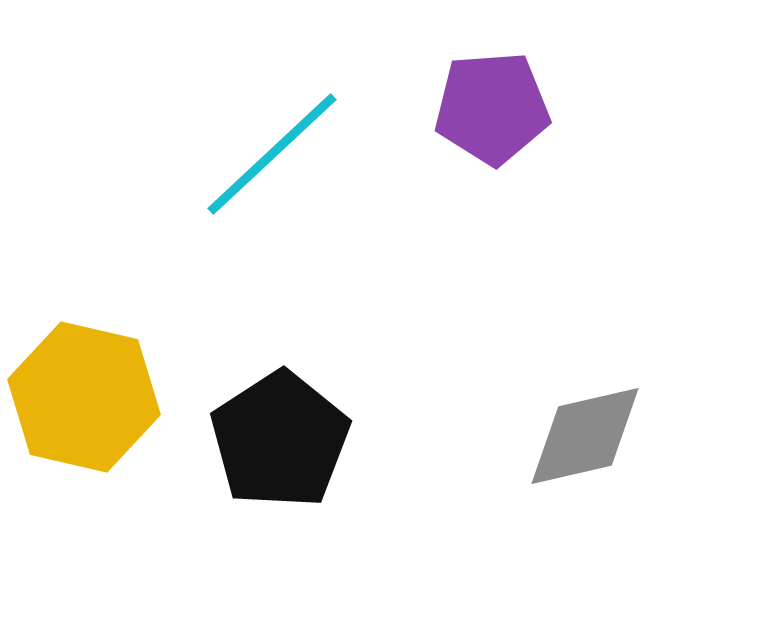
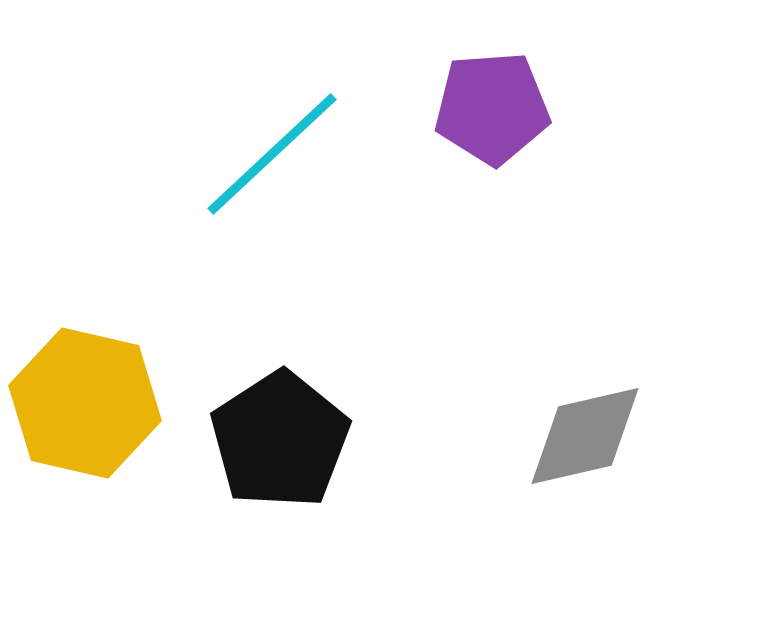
yellow hexagon: moved 1 px right, 6 px down
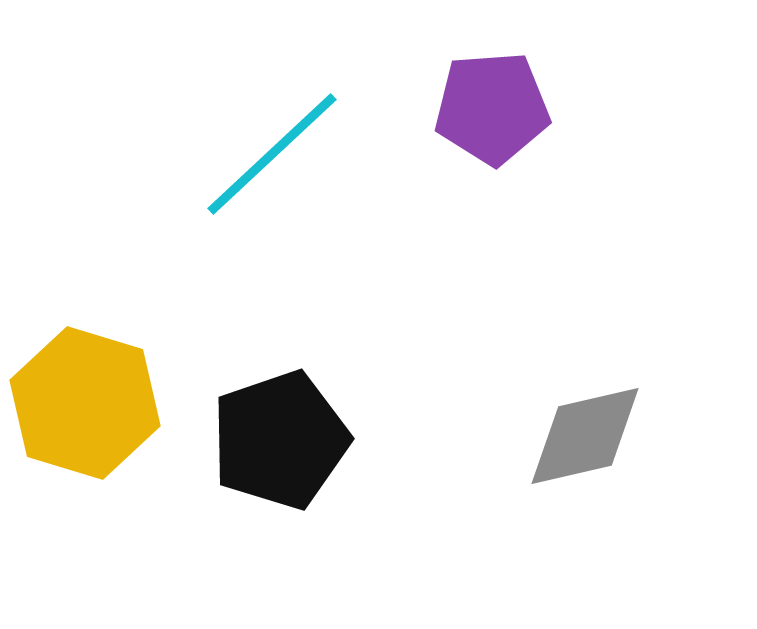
yellow hexagon: rotated 4 degrees clockwise
black pentagon: rotated 14 degrees clockwise
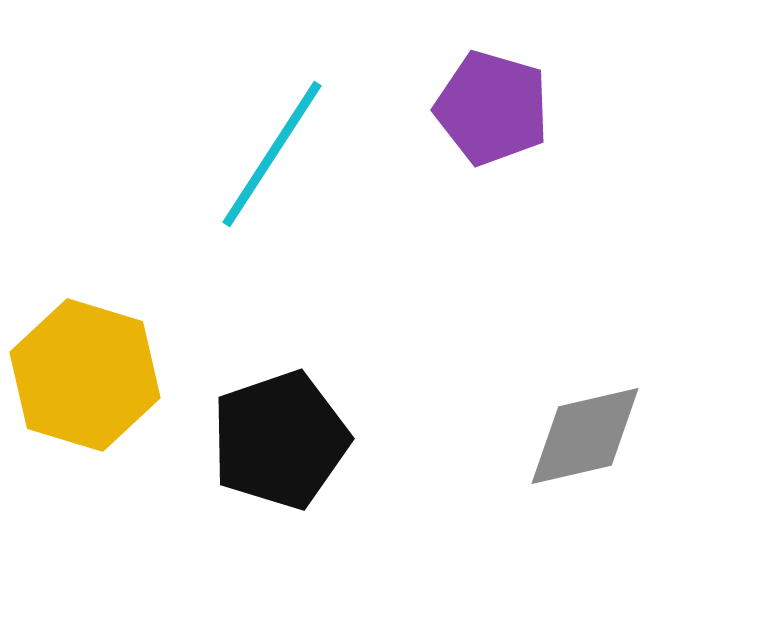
purple pentagon: rotated 20 degrees clockwise
cyan line: rotated 14 degrees counterclockwise
yellow hexagon: moved 28 px up
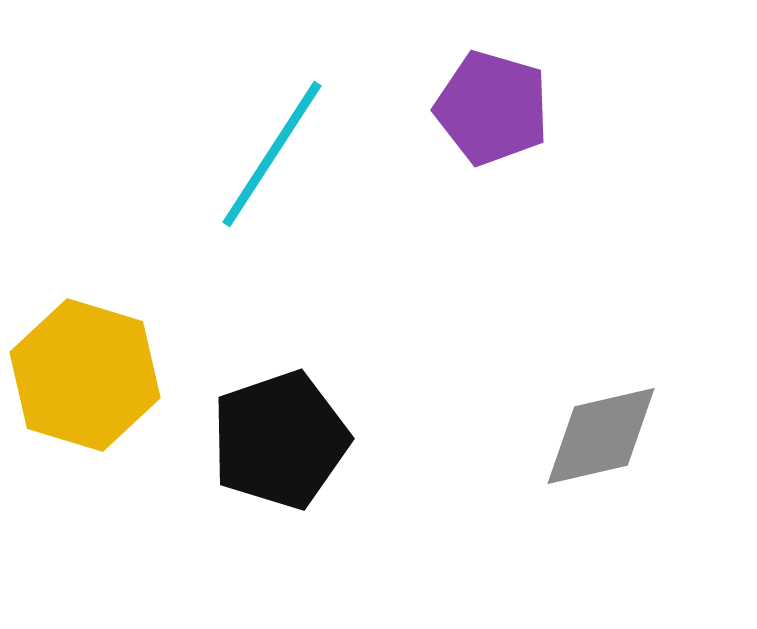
gray diamond: moved 16 px right
